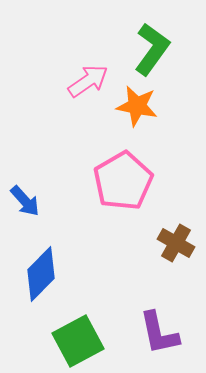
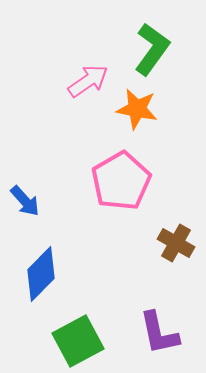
orange star: moved 3 px down
pink pentagon: moved 2 px left
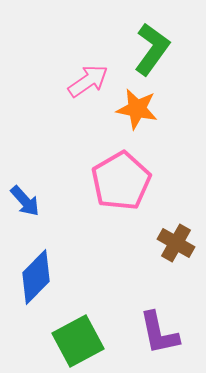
blue diamond: moved 5 px left, 3 px down
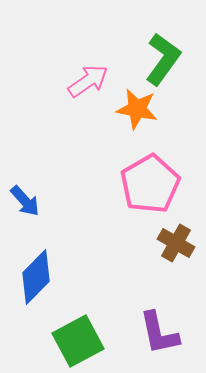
green L-shape: moved 11 px right, 10 px down
pink pentagon: moved 29 px right, 3 px down
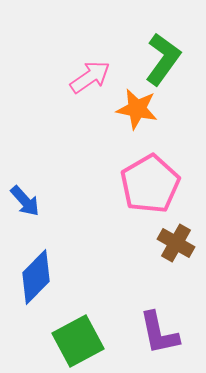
pink arrow: moved 2 px right, 4 px up
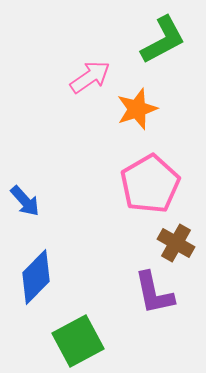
green L-shape: moved 19 px up; rotated 26 degrees clockwise
orange star: rotated 30 degrees counterclockwise
purple L-shape: moved 5 px left, 40 px up
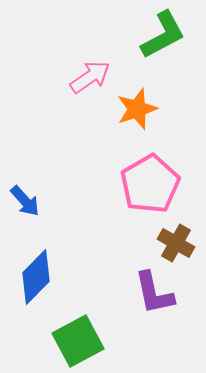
green L-shape: moved 5 px up
